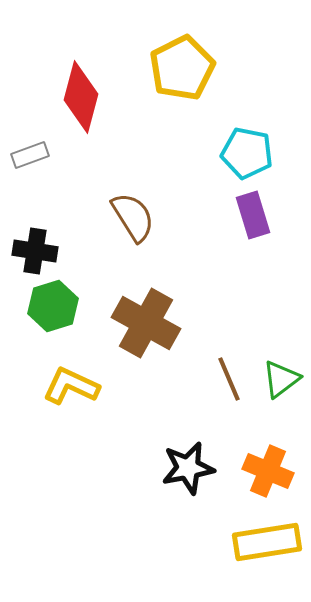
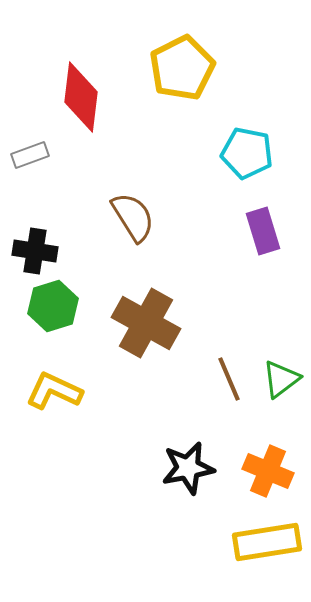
red diamond: rotated 8 degrees counterclockwise
purple rectangle: moved 10 px right, 16 px down
yellow L-shape: moved 17 px left, 5 px down
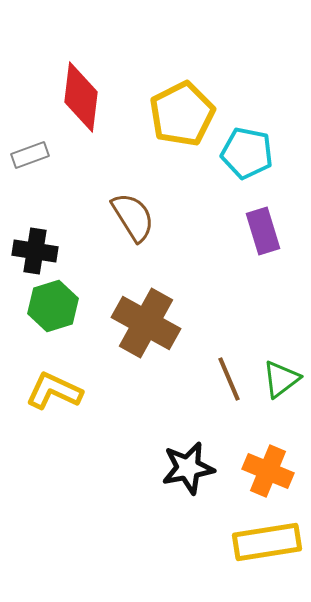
yellow pentagon: moved 46 px down
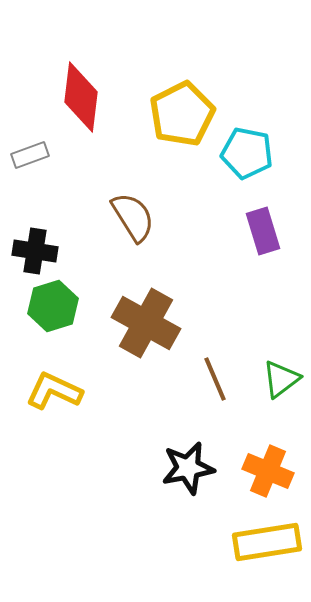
brown line: moved 14 px left
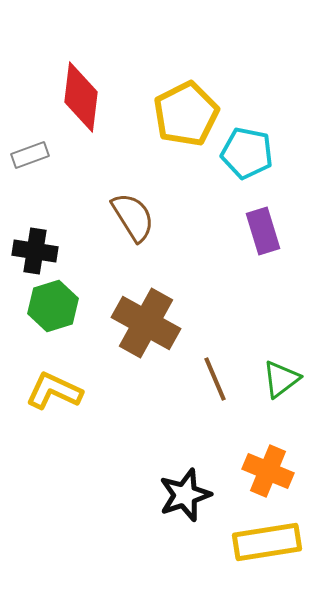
yellow pentagon: moved 4 px right
black star: moved 3 px left, 27 px down; rotated 8 degrees counterclockwise
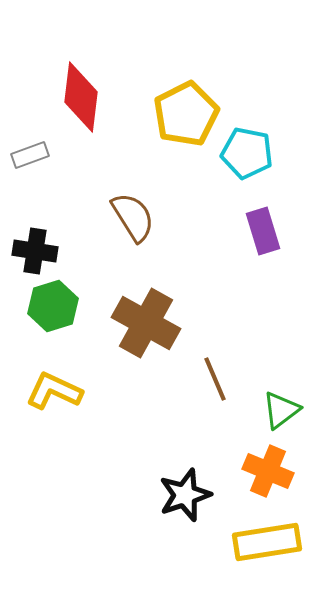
green triangle: moved 31 px down
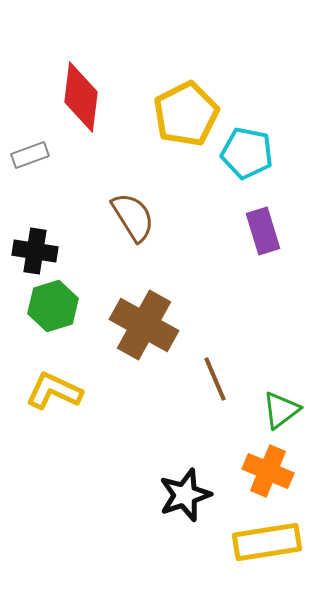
brown cross: moved 2 px left, 2 px down
